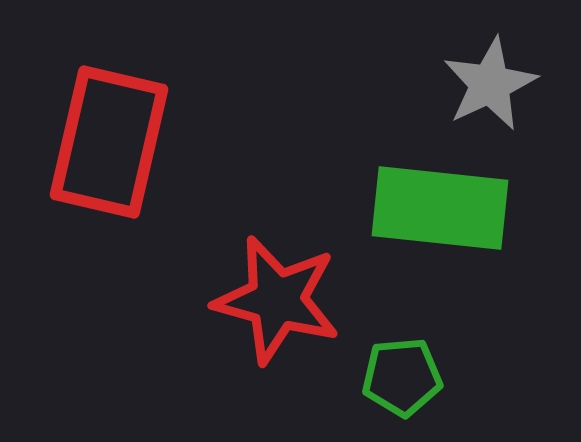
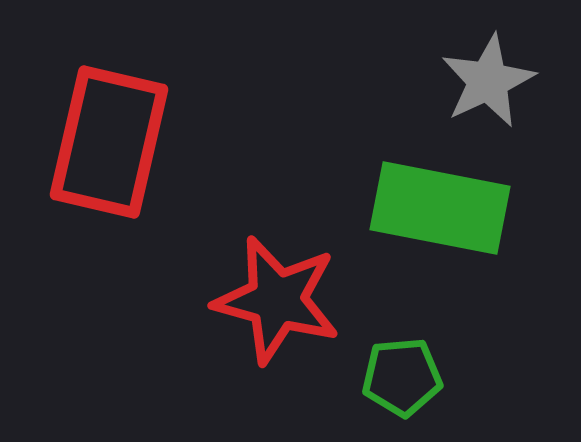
gray star: moved 2 px left, 3 px up
green rectangle: rotated 5 degrees clockwise
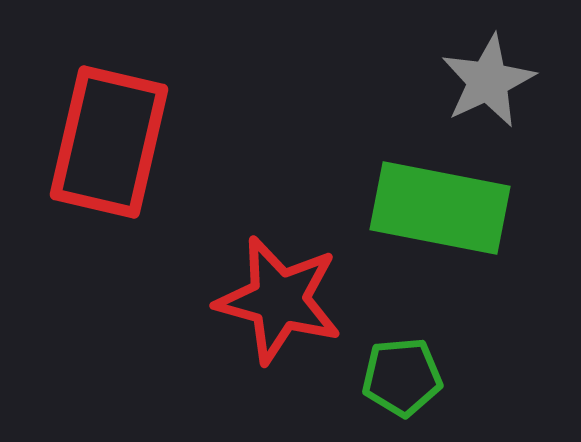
red star: moved 2 px right
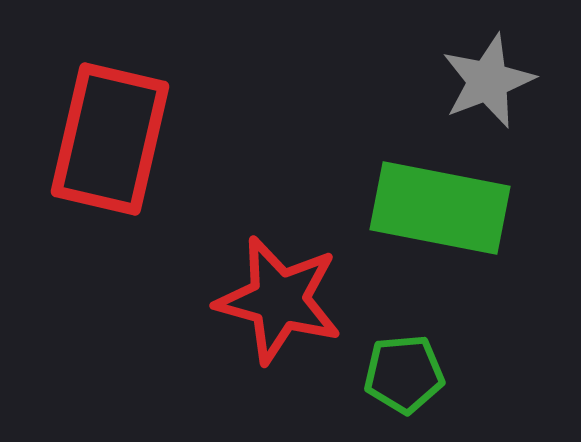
gray star: rotated 4 degrees clockwise
red rectangle: moved 1 px right, 3 px up
green pentagon: moved 2 px right, 3 px up
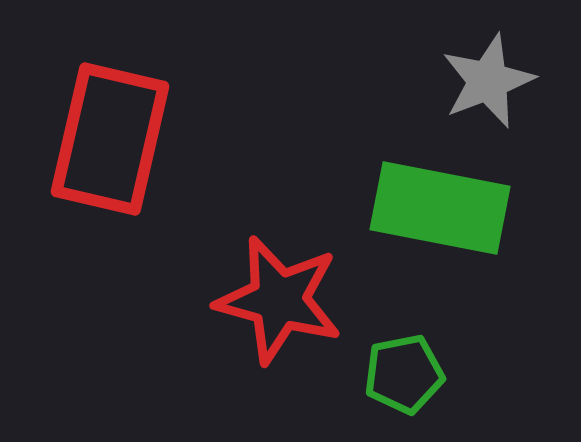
green pentagon: rotated 6 degrees counterclockwise
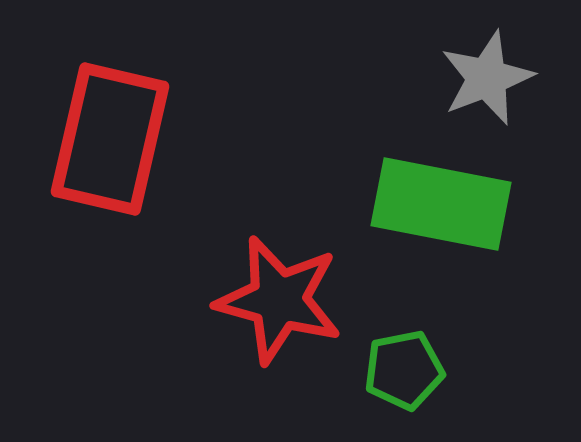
gray star: moved 1 px left, 3 px up
green rectangle: moved 1 px right, 4 px up
green pentagon: moved 4 px up
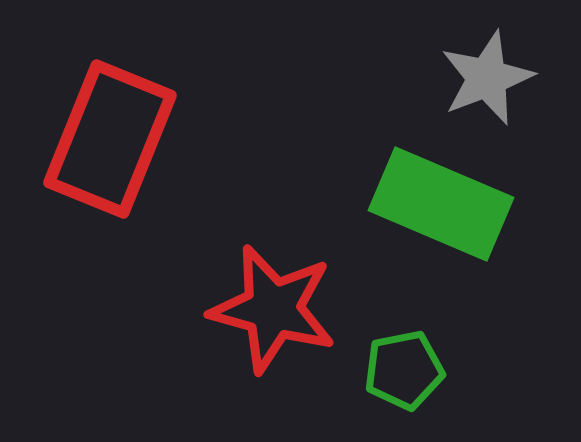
red rectangle: rotated 9 degrees clockwise
green rectangle: rotated 12 degrees clockwise
red star: moved 6 px left, 9 px down
